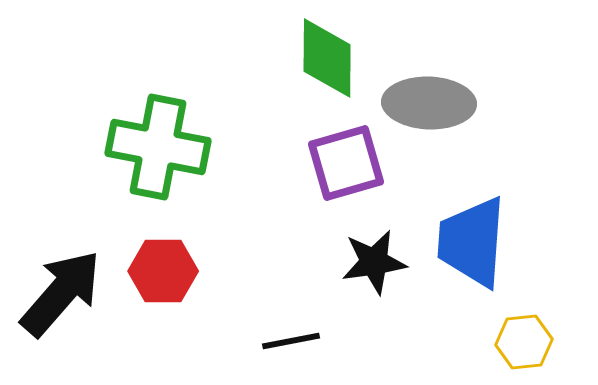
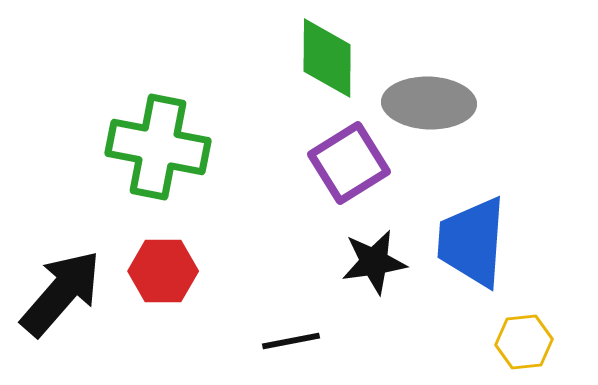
purple square: moved 3 px right; rotated 16 degrees counterclockwise
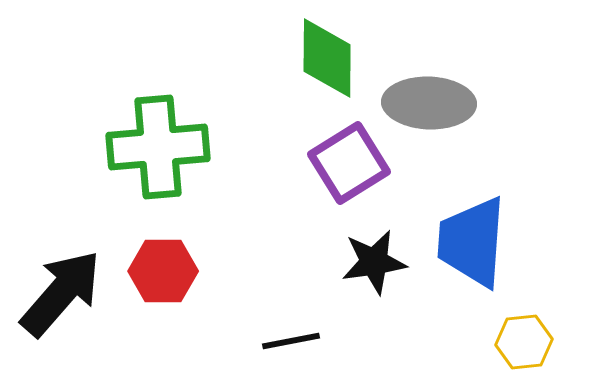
green cross: rotated 16 degrees counterclockwise
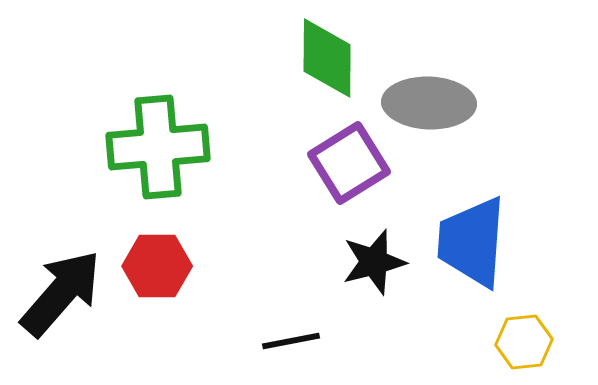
black star: rotated 6 degrees counterclockwise
red hexagon: moved 6 px left, 5 px up
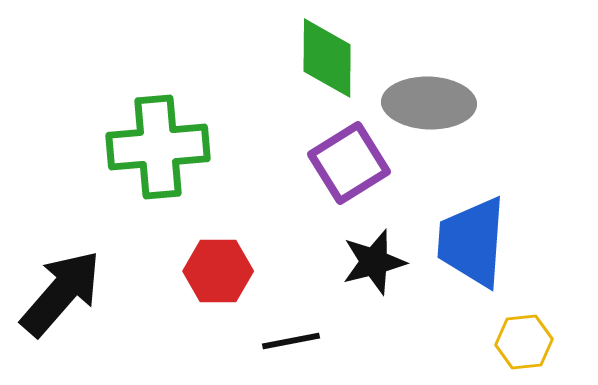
red hexagon: moved 61 px right, 5 px down
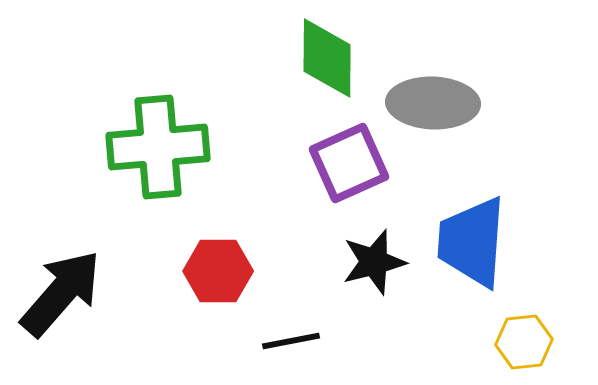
gray ellipse: moved 4 px right
purple square: rotated 8 degrees clockwise
